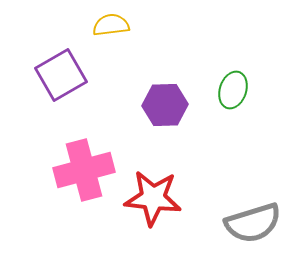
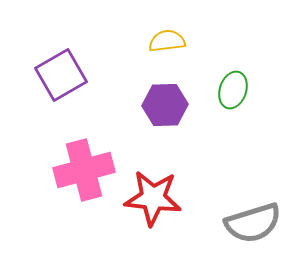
yellow semicircle: moved 56 px right, 16 px down
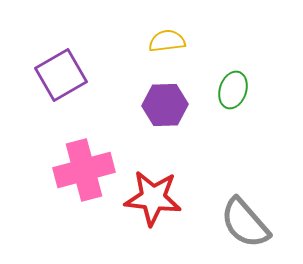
gray semicircle: moved 8 px left; rotated 66 degrees clockwise
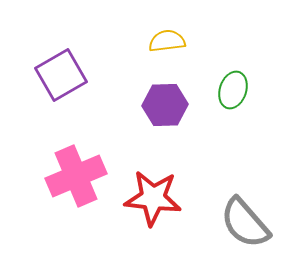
pink cross: moved 8 px left, 6 px down; rotated 8 degrees counterclockwise
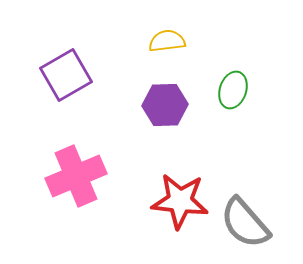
purple square: moved 5 px right
red star: moved 27 px right, 3 px down
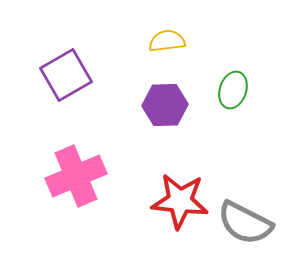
gray semicircle: rotated 22 degrees counterclockwise
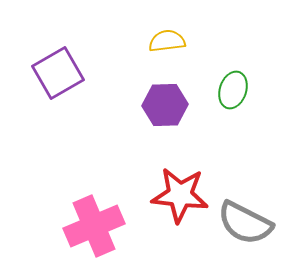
purple square: moved 8 px left, 2 px up
pink cross: moved 18 px right, 50 px down
red star: moved 6 px up
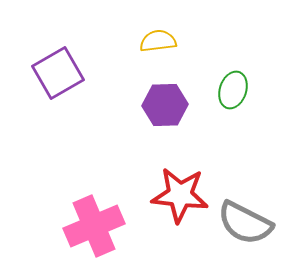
yellow semicircle: moved 9 px left
